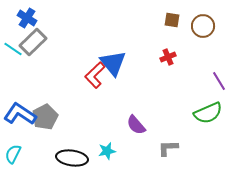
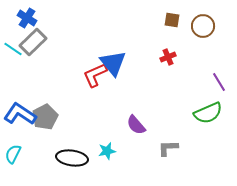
red L-shape: rotated 20 degrees clockwise
purple line: moved 1 px down
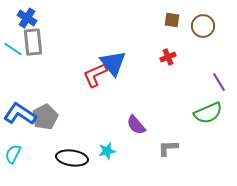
gray rectangle: rotated 52 degrees counterclockwise
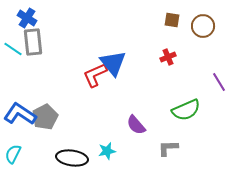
green semicircle: moved 22 px left, 3 px up
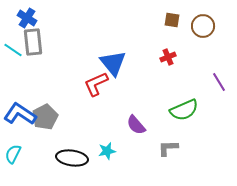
cyan line: moved 1 px down
red L-shape: moved 1 px right, 9 px down
green semicircle: moved 2 px left
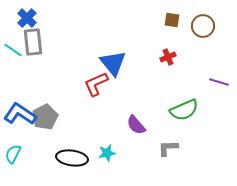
blue cross: rotated 12 degrees clockwise
purple line: rotated 42 degrees counterclockwise
cyan star: moved 2 px down
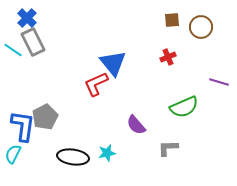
brown square: rotated 14 degrees counterclockwise
brown circle: moved 2 px left, 1 px down
gray rectangle: rotated 20 degrees counterclockwise
green semicircle: moved 3 px up
blue L-shape: moved 3 px right, 12 px down; rotated 64 degrees clockwise
black ellipse: moved 1 px right, 1 px up
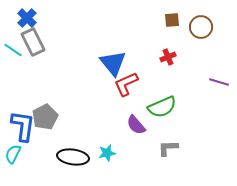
red L-shape: moved 30 px right
green semicircle: moved 22 px left
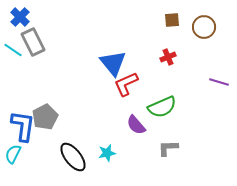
blue cross: moved 7 px left, 1 px up
brown circle: moved 3 px right
black ellipse: rotated 44 degrees clockwise
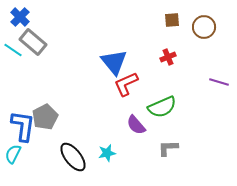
gray rectangle: rotated 24 degrees counterclockwise
blue triangle: moved 1 px right, 1 px up
